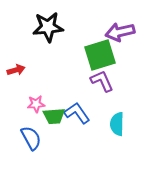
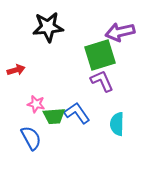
pink star: rotated 18 degrees clockwise
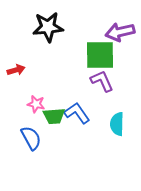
green square: rotated 16 degrees clockwise
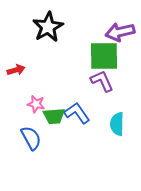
black star: rotated 24 degrees counterclockwise
green square: moved 4 px right, 1 px down
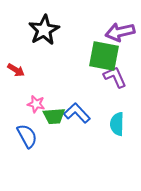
black star: moved 4 px left, 3 px down
green square: rotated 12 degrees clockwise
red arrow: rotated 48 degrees clockwise
purple L-shape: moved 13 px right, 4 px up
blue L-shape: rotated 8 degrees counterclockwise
blue semicircle: moved 4 px left, 2 px up
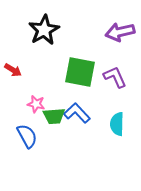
green square: moved 24 px left, 16 px down
red arrow: moved 3 px left
